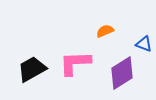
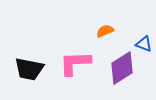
black trapezoid: moved 3 px left; rotated 140 degrees counterclockwise
purple diamond: moved 5 px up
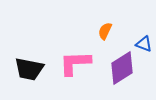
orange semicircle: rotated 42 degrees counterclockwise
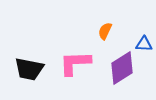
blue triangle: rotated 18 degrees counterclockwise
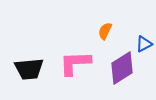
blue triangle: rotated 30 degrees counterclockwise
black trapezoid: rotated 16 degrees counterclockwise
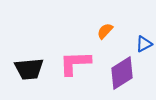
orange semicircle: rotated 18 degrees clockwise
purple diamond: moved 5 px down
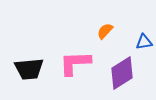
blue triangle: moved 2 px up; rotated 18 degrees clockwise
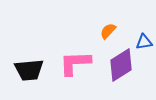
orange semicircle: moved 3 px right
black trapezoid: moved 1 px down
purple diamond: moved 1 px left, 8 px up
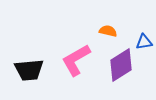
orange semicircle: rotated 60 degrees clockwise
pink L-shape: moved 1 px right, 3 px up; rotated 28 degrees counterclockwise
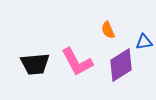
orange semicircle: moved 1 px up; rotated 126 degrees counterclockwise
pink L-shape: moved 1 px right, 2 px down; rotated 88 degrees counterclockwise
black trapezoid: moved 6 px right, 6 px up
